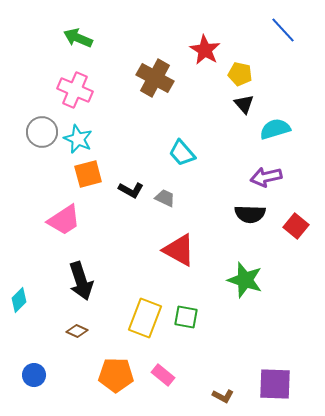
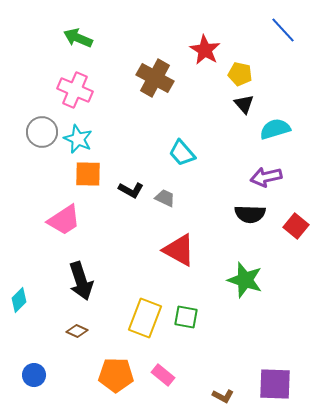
orange square: rotated 16 degrees clockwise
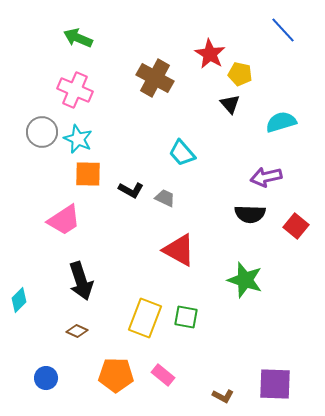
red star: moved 5 px right, 4 px down
black triangle: moved 14 px left
cyan semicircle: moved 6 px right, 7 px up
blue circle: moved 12 px right, 3 px down
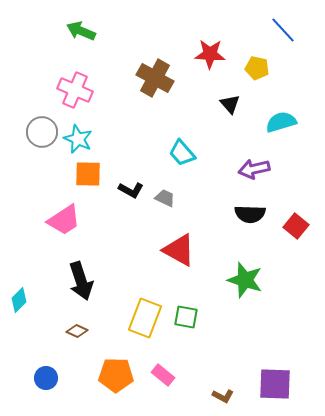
green arrow: moved 3 px right, 7 px up
red star: rotated 28 degrees counterclockwise
yellow pentagon: moved 17 px right, 6 px up
purple arrow: moved 12 px left, 8 px up
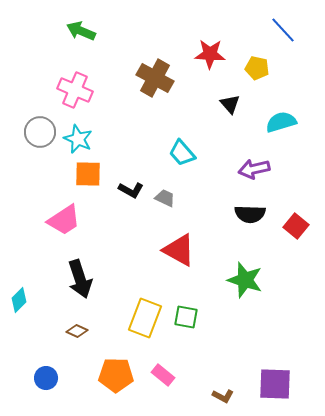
gray circle: moved 2 px left
black arrow: moved 1 px left, 2 px up
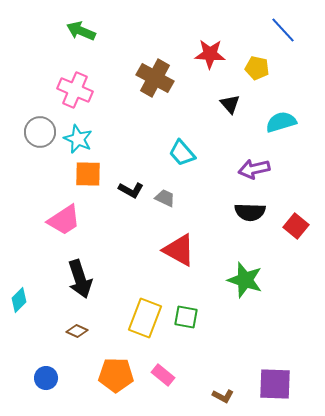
black semicircle: moved 2 px up
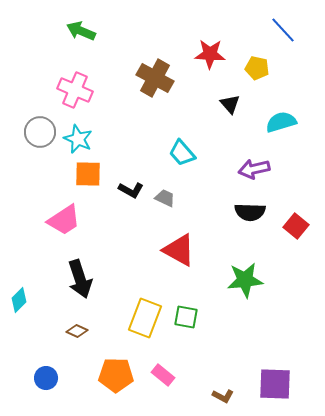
green star: rotated 24 degrees counterclockwise
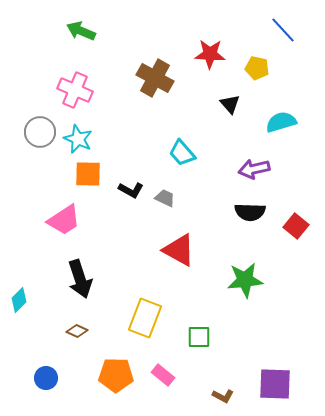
green square: moved 13 px right, 20 px down; rotated 10 degrees counterclockwise
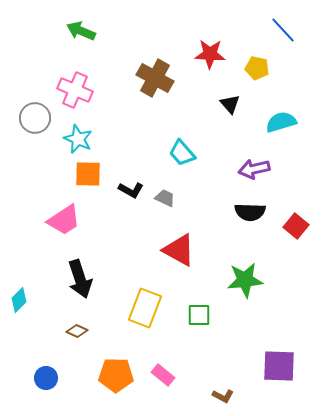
gray circle: moved 5 px left, 14 px up
yellow rectangle: moved 10 px up
green square: moved 22 px up
purple square: moved 4 px right, 18 px up
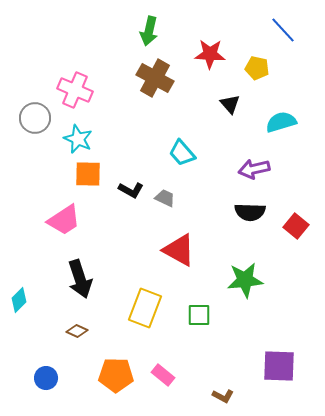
green arrow: moved 68 px right; rotated 100 degrees counterclockwise
